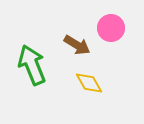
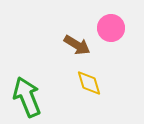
green arrow: moved 5 px left, 32 px down
yellow diamond: rotated 12 degrees clockwise
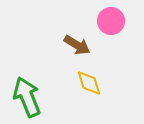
pink circle: moved 7 px up
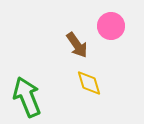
pink circle: moved 5 px down
brown arrow: rotated 24 degrees clockwise
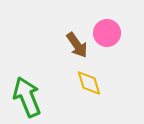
pink circle: moved 4 px left, 7 px down
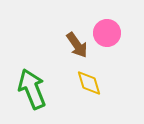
green arrow: moved 5 px right, 8 px up
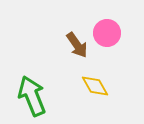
yellow diamond: moved 6 px right, 3 px down; rotated 12 degrees counterclockwise
green arrow: moved 7 px down
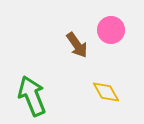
pink circle: moved 4 px right, 3 px up
yellow diamond: moved 11 px right, 6 px down
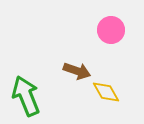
brown arrow: moved 26 px down; rotated 36 degrees counterclockwise
green arrow: moved 6 px left
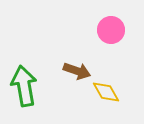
green arrow: moved 2 px left, 10 px up; rotated 12 degrees clockwise
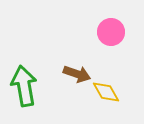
pink circle: moved 2 px down
brown arrow: moved 3 px down
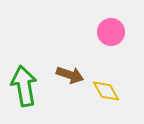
brown arrow: moved 7 px left, 1 px down
yellow diamond: moved 1 px up
